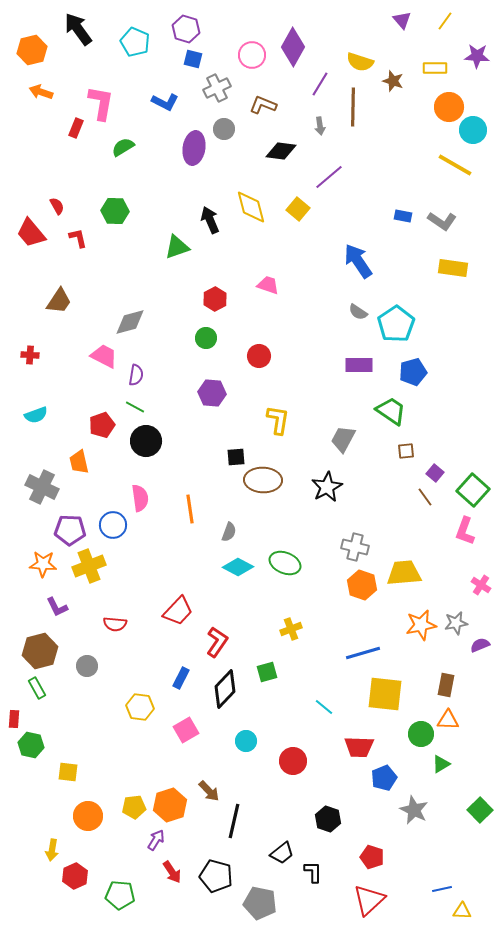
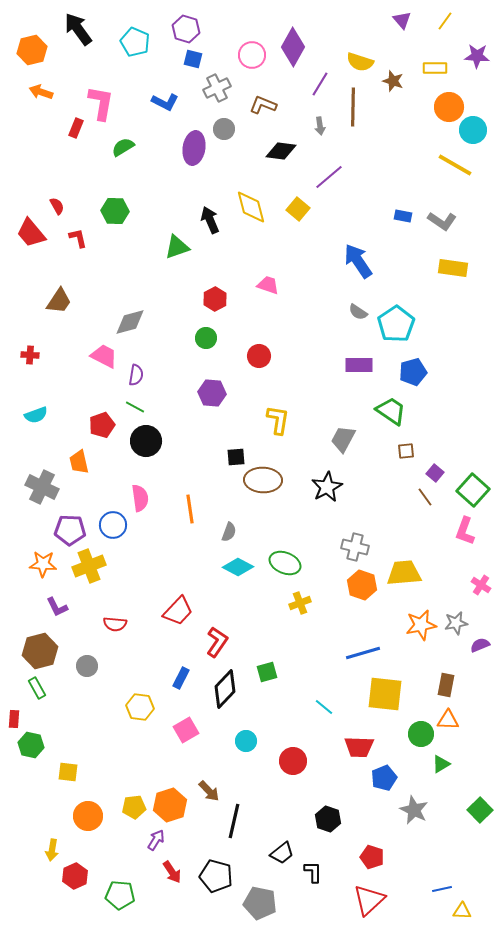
yellow cross at (291, 629): moved 9 px right, 26 px up
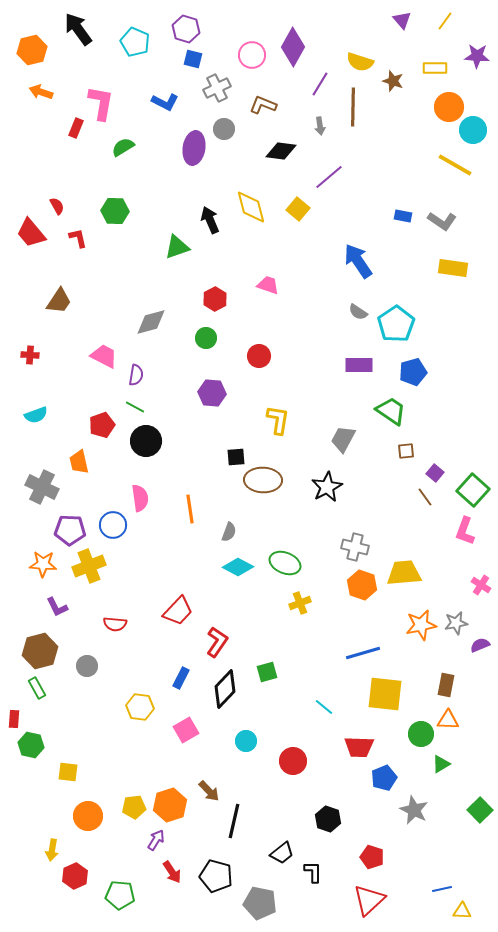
gray diamond at (130, 322): moved 21 px right
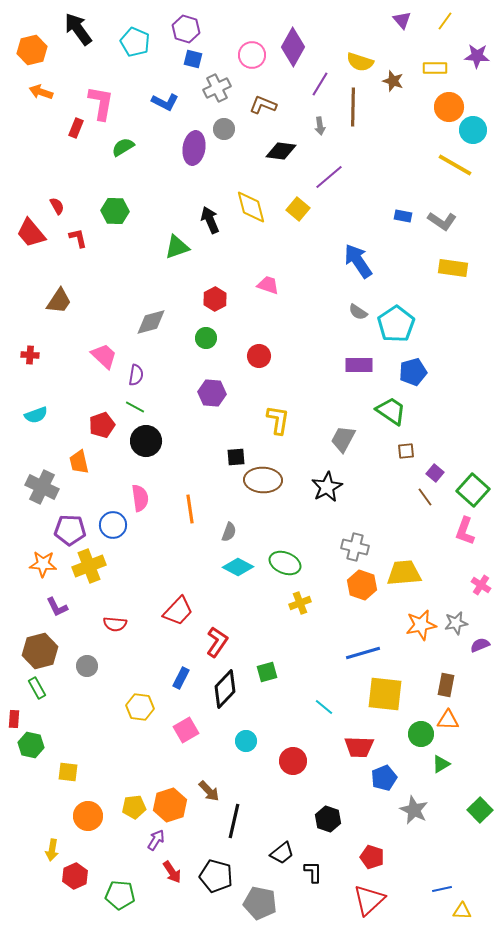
pink trapezoid at (104, 356): rotated 16 degrees clockwise
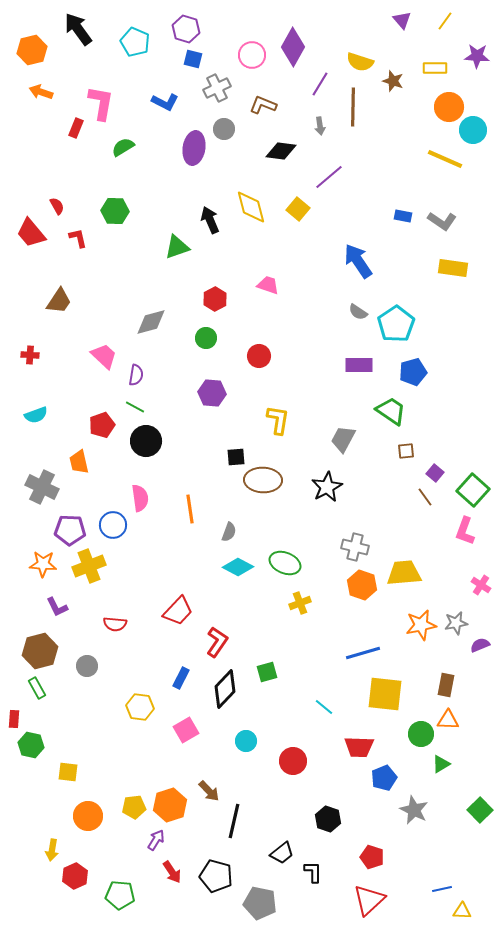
yellow line at (455, 165): moved 10 px left, 6 px up; rotated 6 degrees counterclockwise
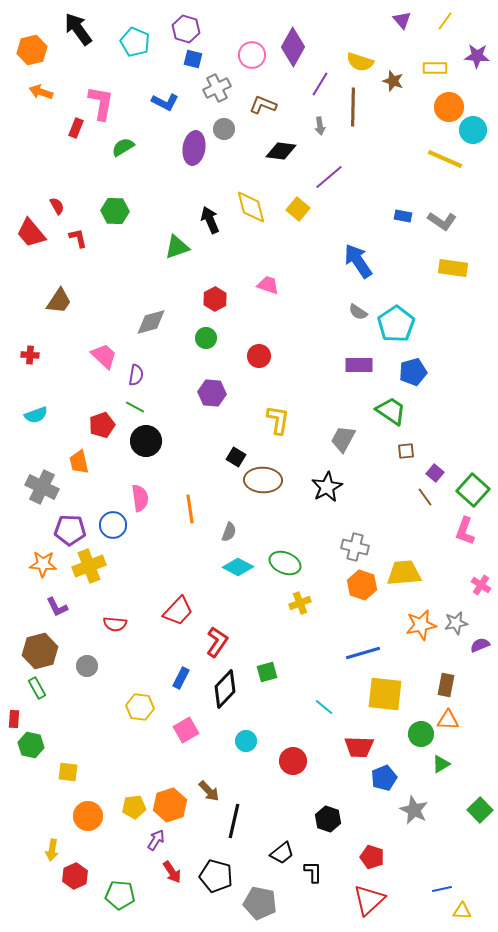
black square at (236, 457): rotated 36 degrees clockwise
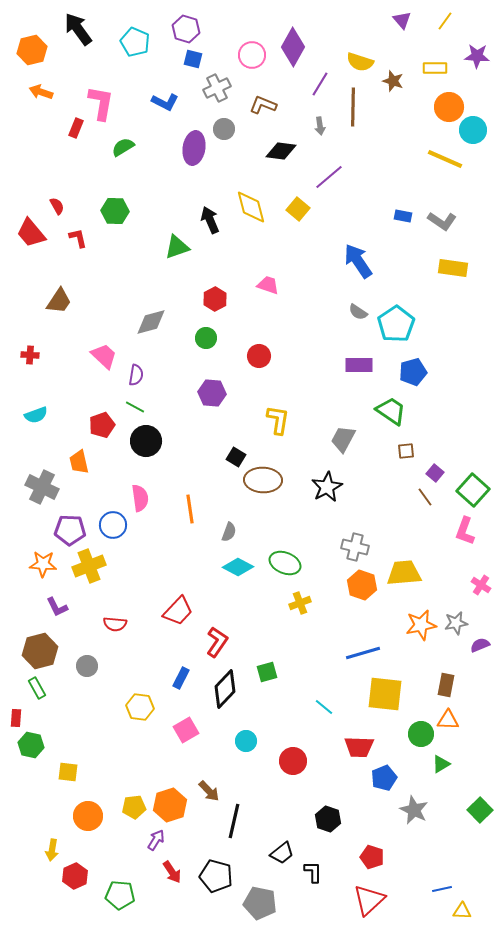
red rectangle at (14, 719): moved 2 px right, 1 px up
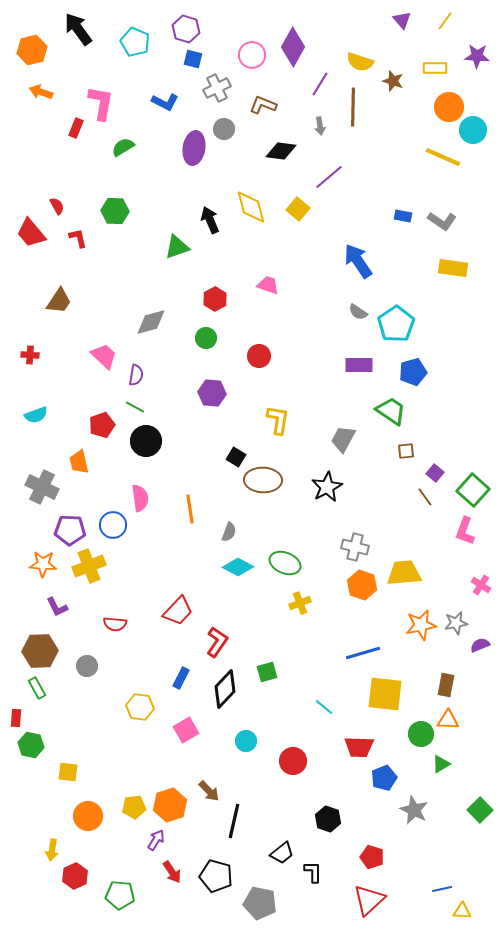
yellow line at (445, 159): moved 2 px left, 2 px up
brown hexagon at (40, 651): rotated 12 degrees clockwise
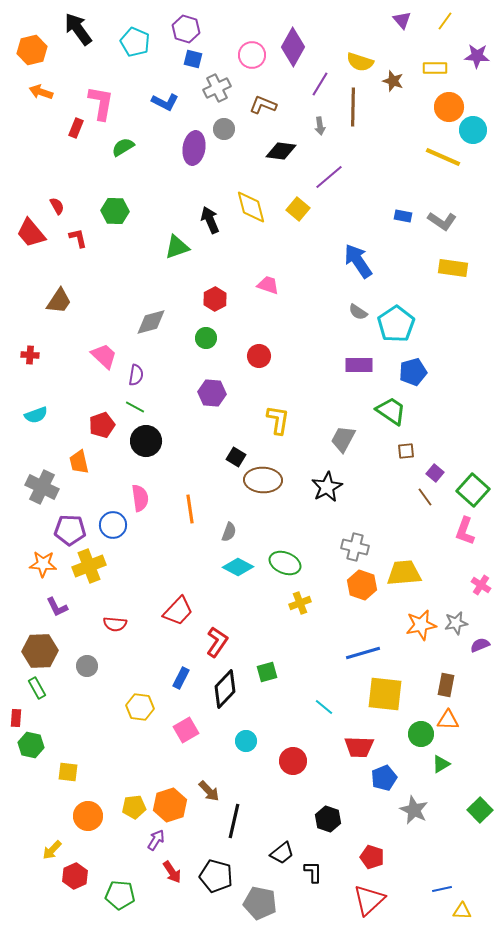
yellow arrow at (52, 850): rotated 35 degrees clockwise
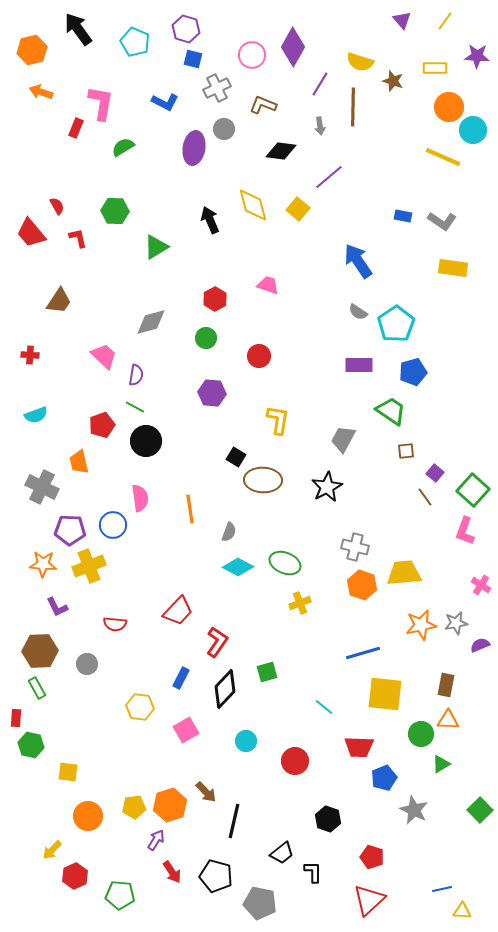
yellow diamond at (251, 207): moved 2 px right, 2 px up
green triangle at (177, 247): moved 21 px left; rotated 12 degrees counterclockwise
gray circle at (87, 666): moved 2 px up
red circle at (293, 761): moved 2 px right
brown arrow at (209, 791): moved 3 px left, 1 px down
